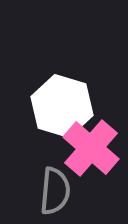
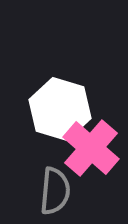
white hexagon: moved 2 px left, 3 px down
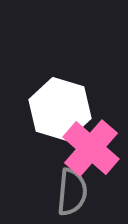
gray semicircle: moved 17 px right, 1 px down
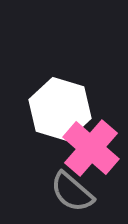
gray semicircle: rotated 126 degrees clockwise
